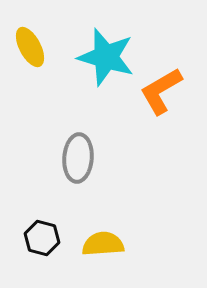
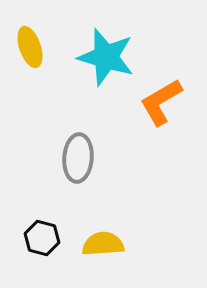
yellow ellipse: rotated 9 degrees clockwise
orange L-shape: moved 11 px down
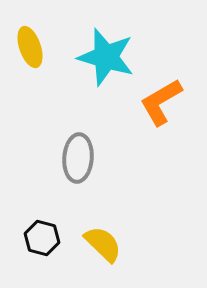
yellow semicircle: rotated 48 degrees clockwise
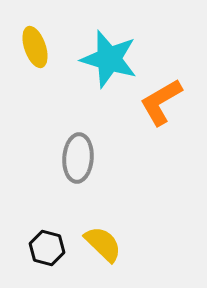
yellow ellipse: moved 5 px right
cyan star: moved 3 px right, 2 px down
black hexagon: moved 5 px right, 10 px down
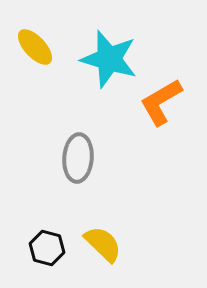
yellow ellipse: rotated 24 degrees counterclockwise
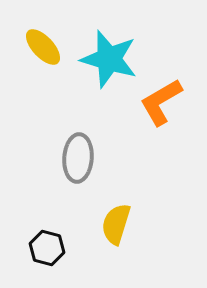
yellow ellipse: moved 8 px right
yellow semicircle: moved 13 px right, 20 px up; rotated 117 degrees counterclockwise
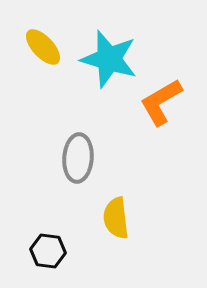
yellow semicircle: moved 6 px up; rotated 24 degrees counterclockwise
black hexagon: moved 1 px right, 3 px down; rotated 8 degrees counterclockwise
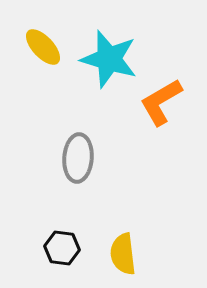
yellow semicircle: moved 7 px right, 36 px down
black hexagon: moved 14 px right, 3 px up
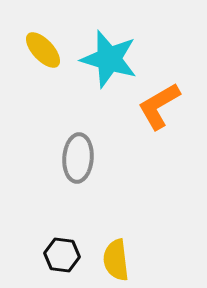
yellow ellipse: moved 3 px down
orange L-shape: moved 2 px left, 4 px down
black hexagon: moved 7 px down
yellow semicircle: moved 7 px left, 6 px down
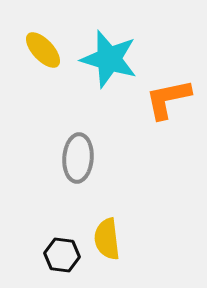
orange L-shape: moved 9 px right, 7 px up; rotated 18 degrees clockwise
yellow semicircle: moved 9 px left, 21 px up
